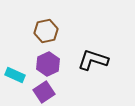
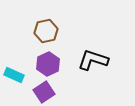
cyan rectangle: moved 1 px left
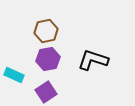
purple hexagon: moved 5 px up; rotated 15 degrees clockwise
purple square: moved 2 px right
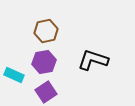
purple hexagon: moved 4 px left, 3 px down
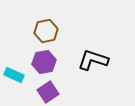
purple square: moved 2 px right
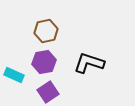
black L-shape: moved 4 px left, 3 px down
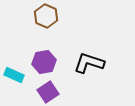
brown hexagon: moved 15 px up; rotated 25 degrees counterclockwise
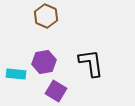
black L-shape: moved 2 px right; rotated 64 degrees clockwise
cyan rectangle: moved 2 px right, 1 px up; rotated 18 degrees counterclockwise
purple square: moved 8 px right, 1 px up; rotated 25 degrees counterclockwise
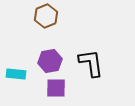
brown hexagon: rotated 15 degrees clockwise
purple hexagon: moved 6 px right, 1 px up
purple square: moved 3 px up; rotated 30 degrees counterclockwise
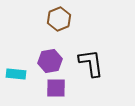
brown hexagon: moved 13 px right, 3 px down
